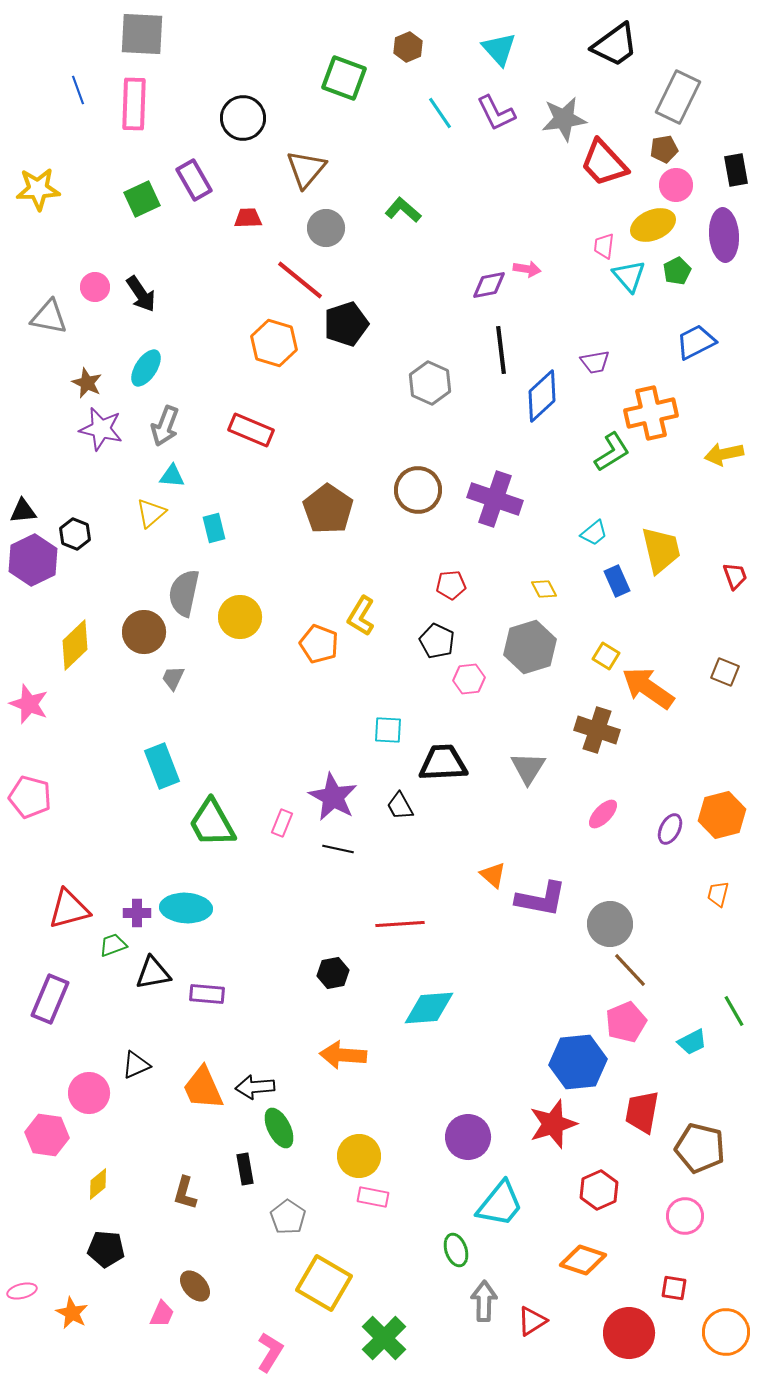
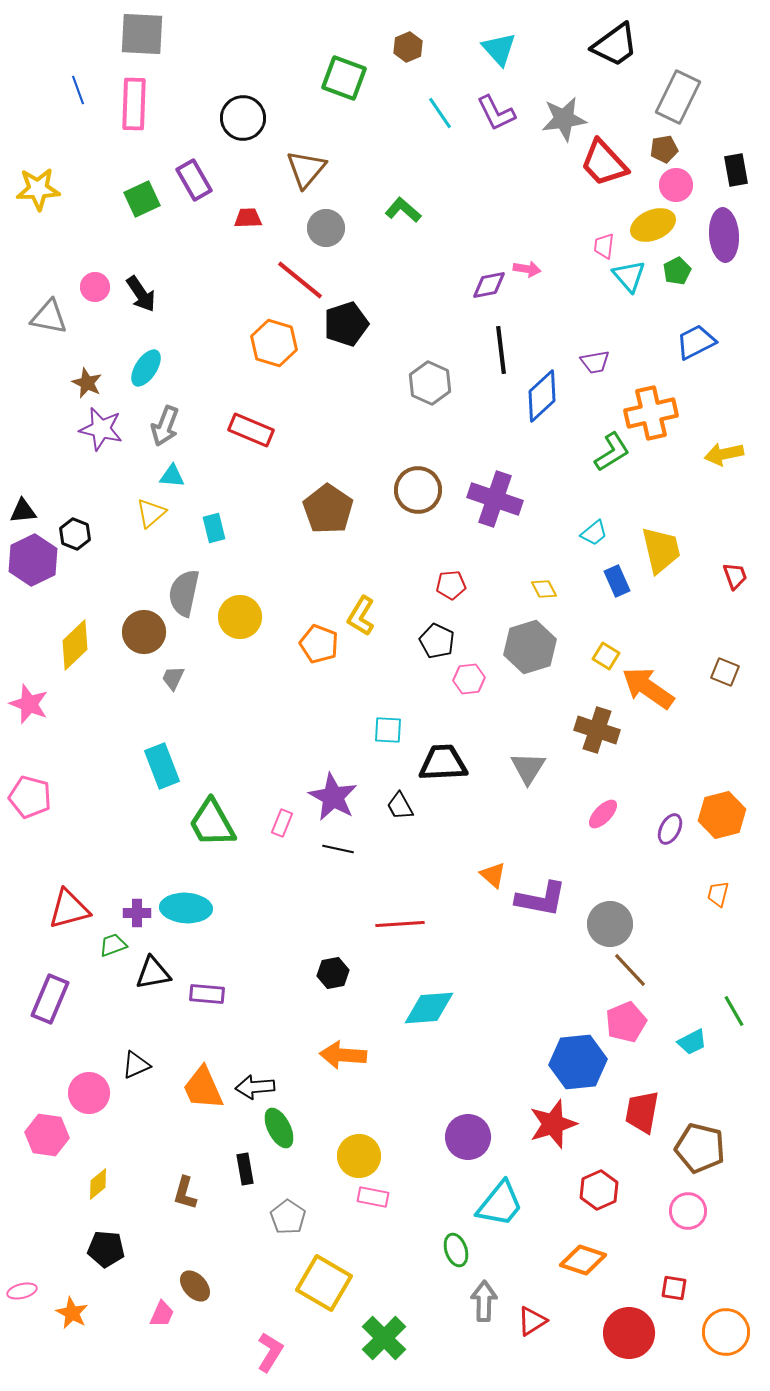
pink circle at (685, 1216): moved 3 px right, 5 px up
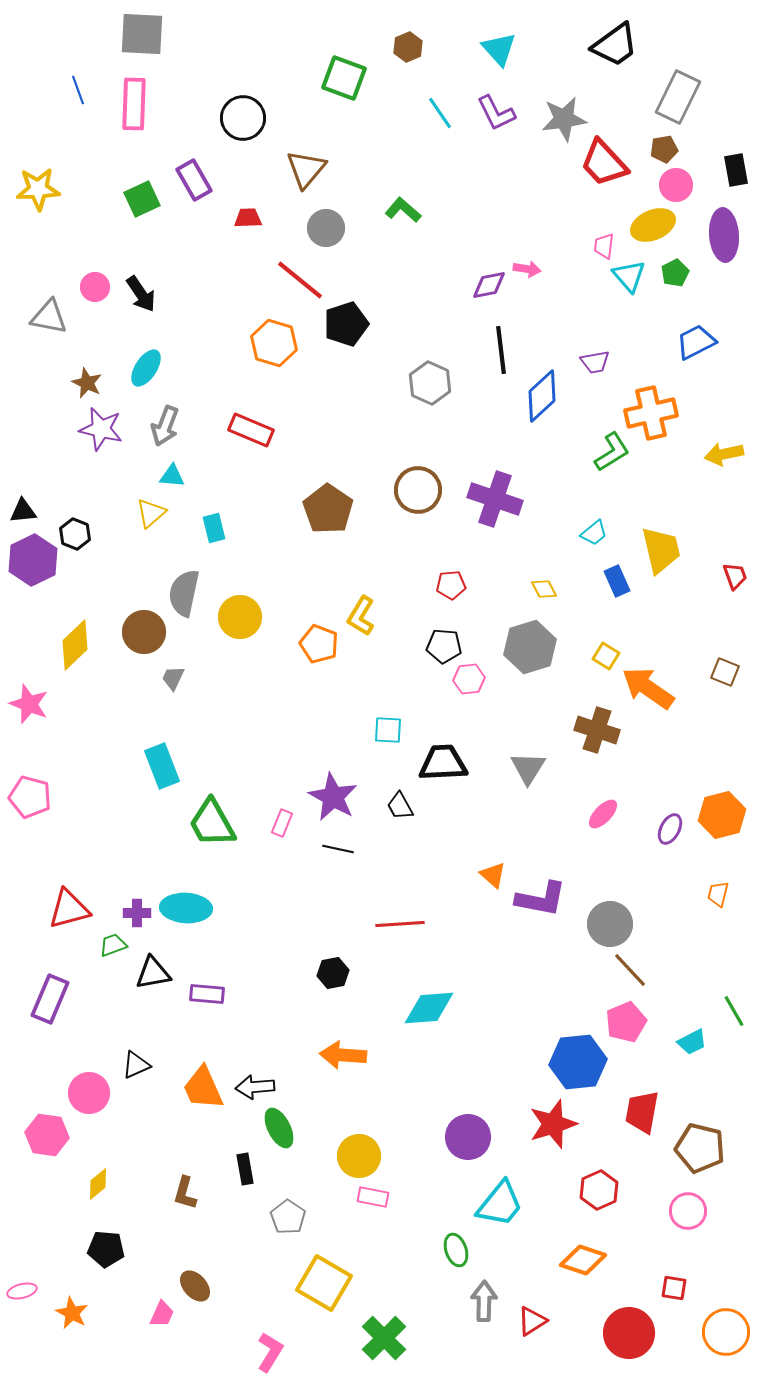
green pentagon at (677, 271): moved 2 px left, 2 px down
black pentagon at (437, 641): moved 7 px right, 5 px down; rotated 20 degrees counterclockwise
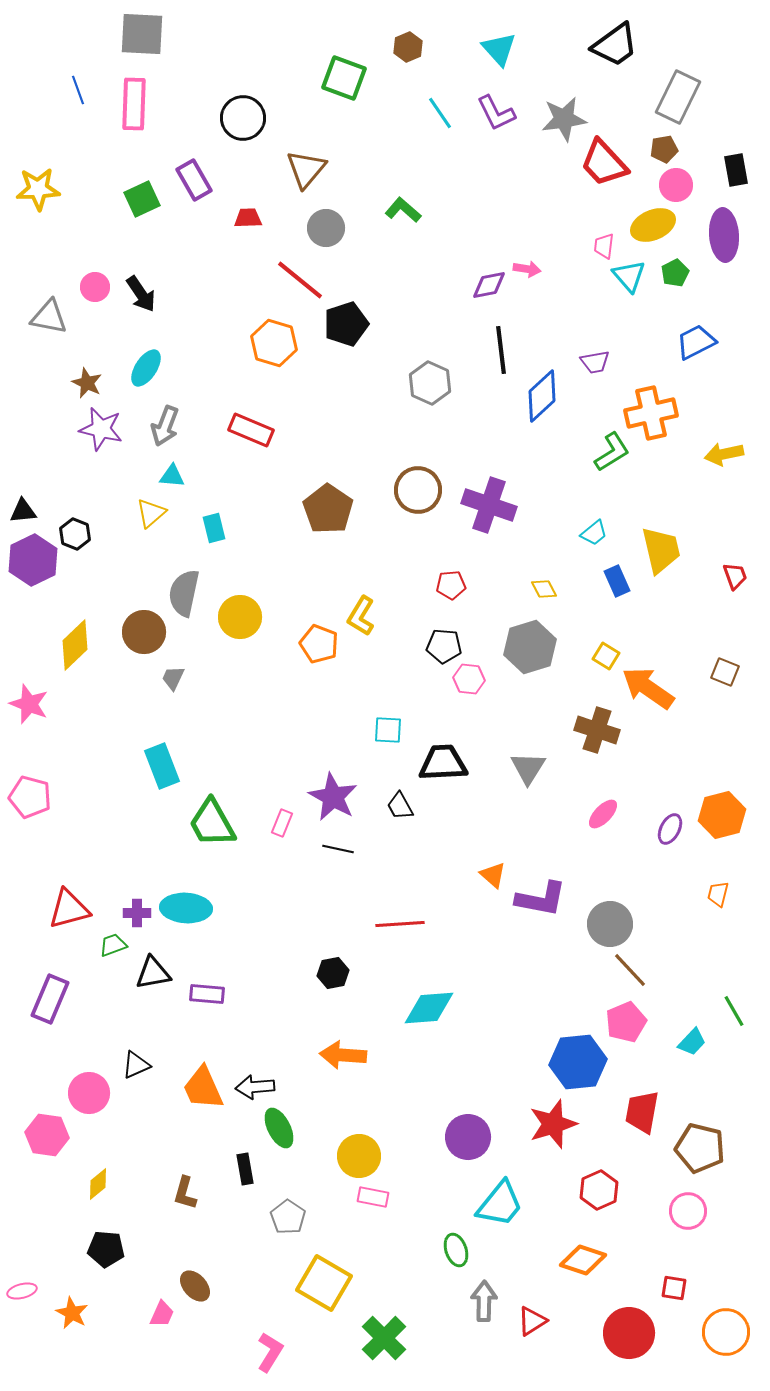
purple cross at (495, 499): moved 6 px left, 6 px down
pink hexagon at (469, 679): rotated 12 degrees clockwise
cyan trapezoid at (692, 1042): rotated 20 degrees counterclockwise
